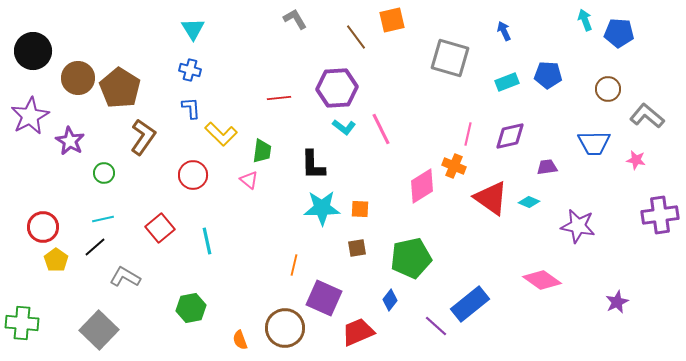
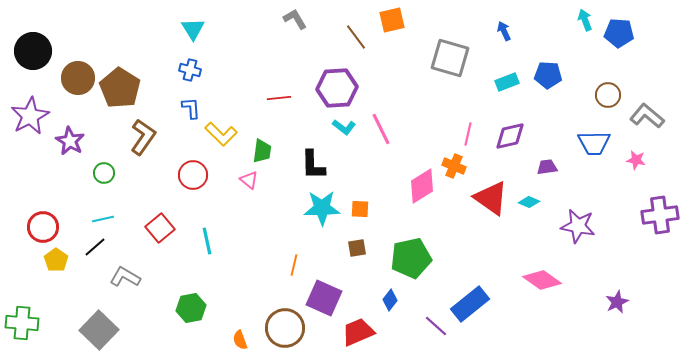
brown circle at (608, 89): moved 6 px down
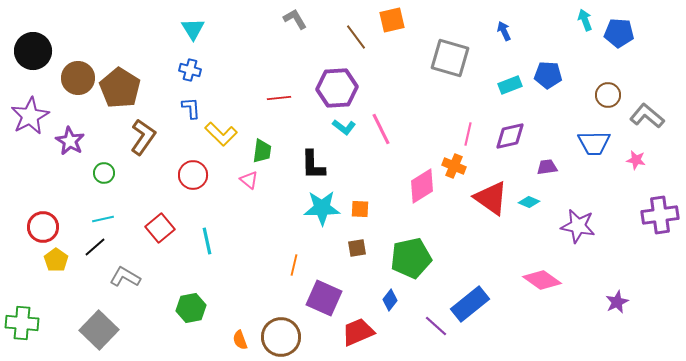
cyan rectangle at (507, 82): moved 3 px right, 3 px down
brown circle at (285, 328): moved 4 px left, 9 px down
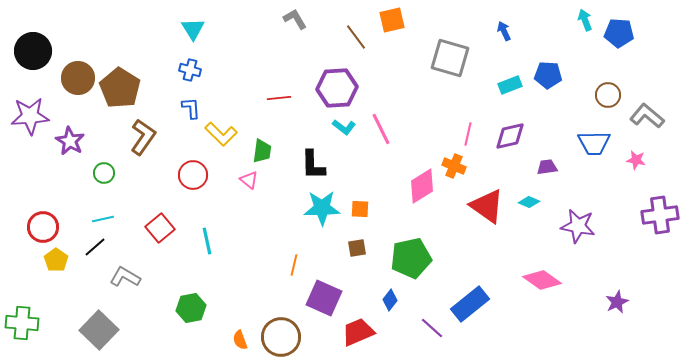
purple star at (30, 116): rotated 24 degrees clockwise
red triangle at (491, 198): moved 4 px left, 8 px down
purple line at (436, 326): moved 4 px left, 2 px down
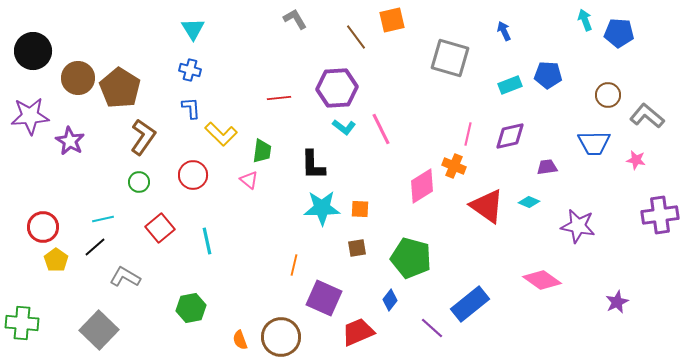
green circle at (104, 173): moved 35 px right, 9 px down
green pentagon at (411, 258): rotated 27 degrees clockwise
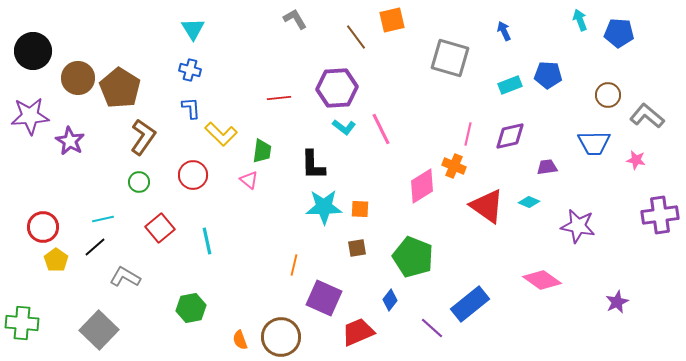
cyan arrow at (585, 20): moved 5 px left
cyan star at (322, 208): moved 2 px right, 1 px up
green pentagon at (411, 258): moved 2 px right, 1 px up; rotated 6 degrees clockwise
